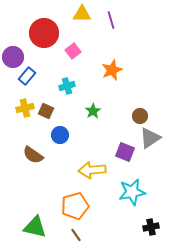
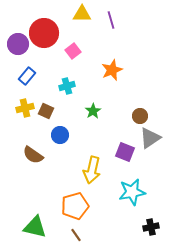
purple circle: moved 5 px right, 13 px up
yellow arrow: rotated 72 degrees counterclockwise
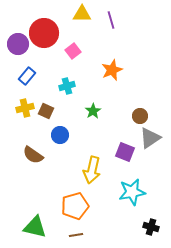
black cross: rotated 28 degrees clockwise
brown line: rotated 64 degrees counterclockwise
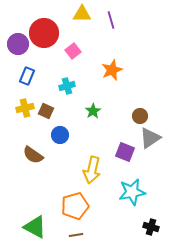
blue rectangle: rotated 18 degrees counterclockwise
green triangle: rotated 15 degrees clockwise
